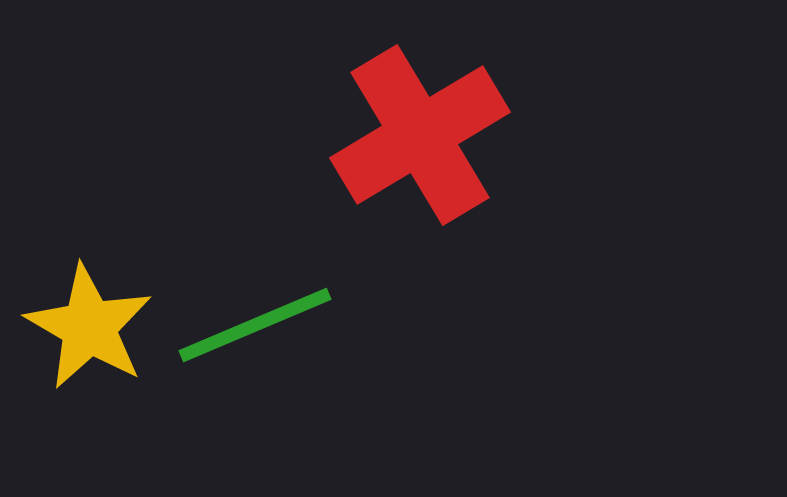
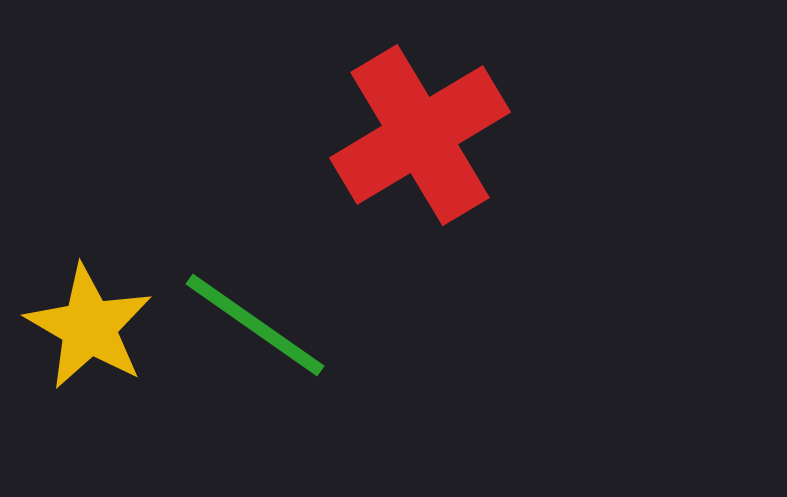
green line: rotated 58 degrees clockwise
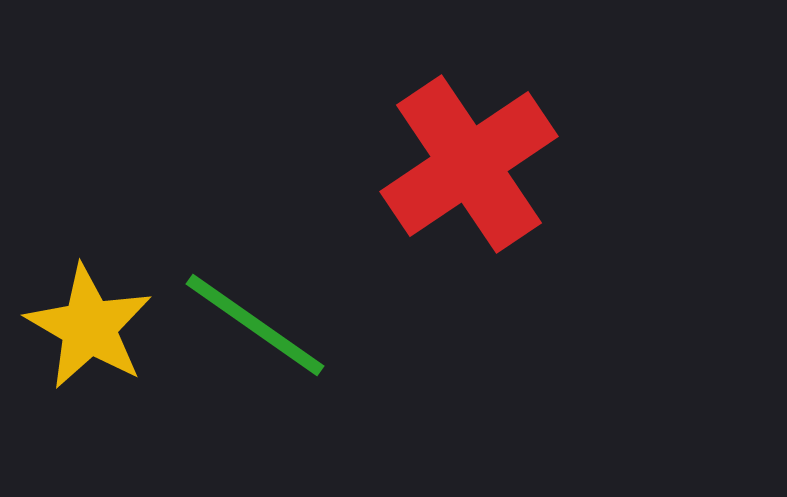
red cross: moved 49 px right, 29 px down; rotated 3 degrees counterclockwise
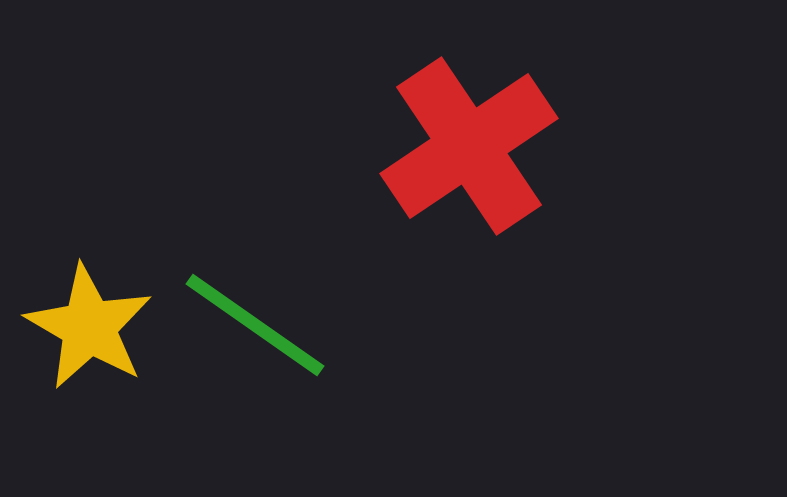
red cross: moved 18 px up
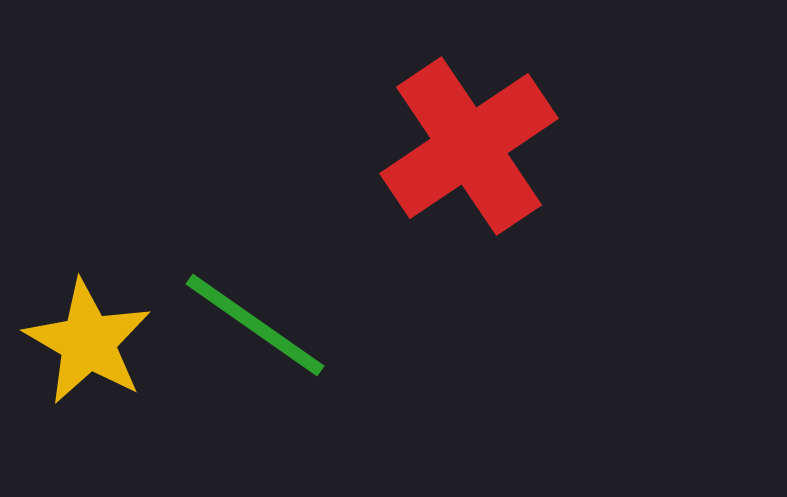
yellow star: moved 1 px left, 15 px down
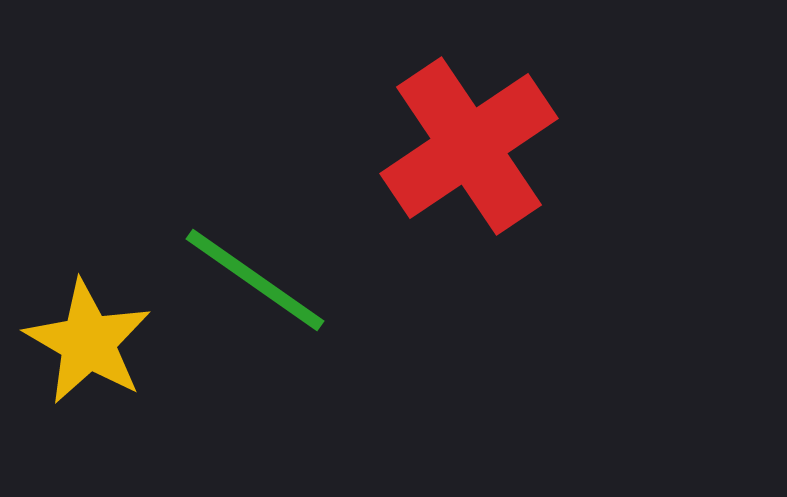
green line: moved 45 px up
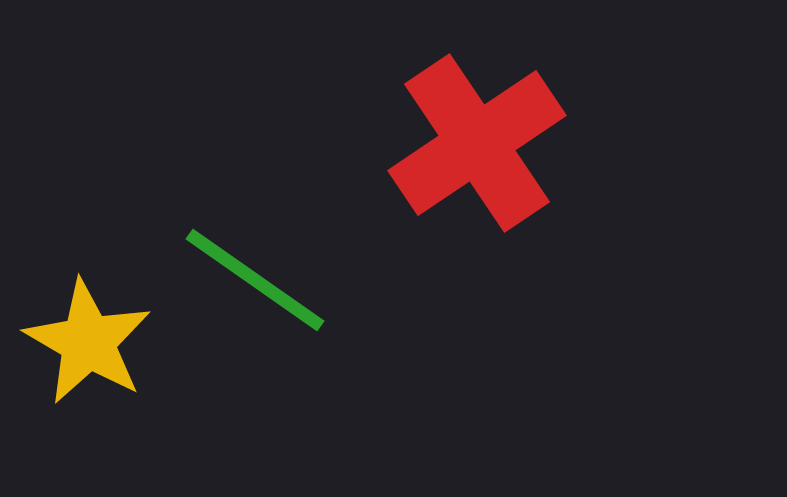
red cross: moved 8 px right, 3 px up
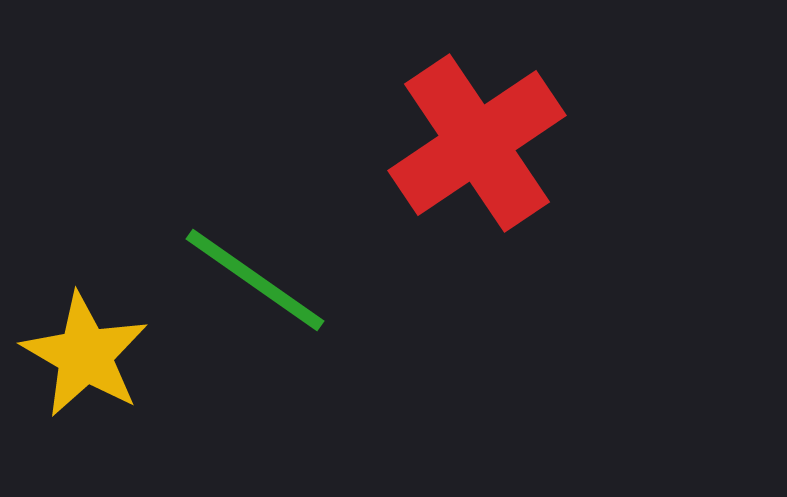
yellow star: moved 3 px left, 13 px down
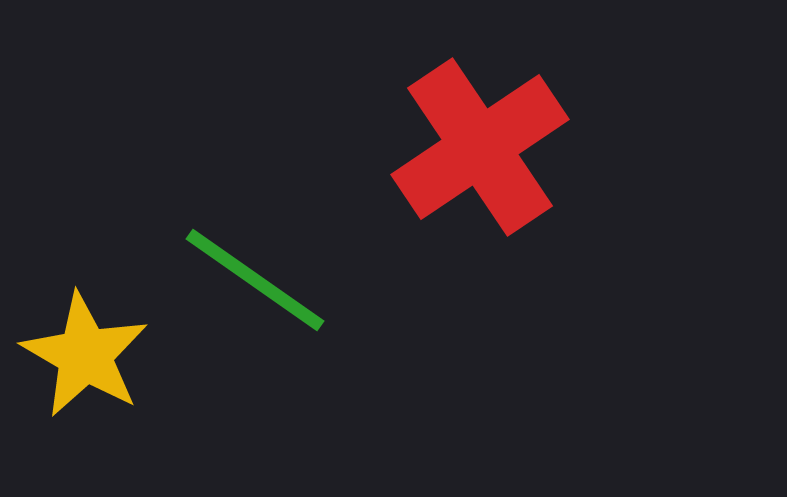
red cross: moved 3 px right, 4 px down
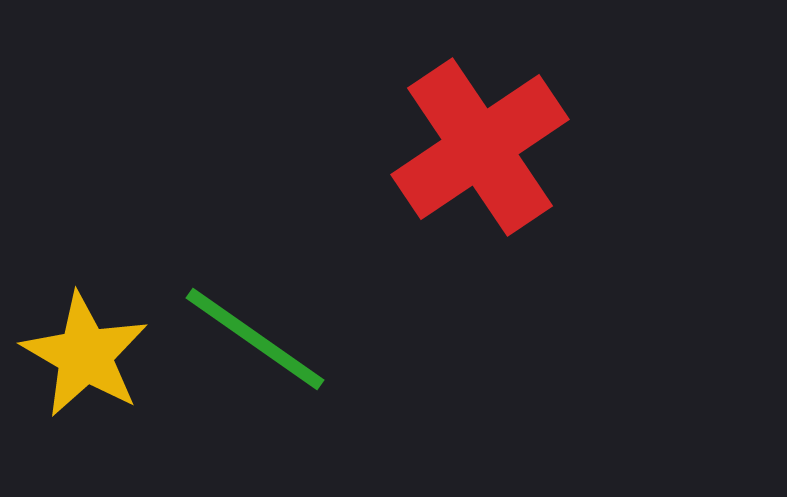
green line: moved 59 px down
